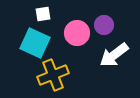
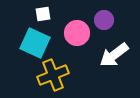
purple circle: moved 5 px up
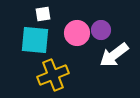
purple circle: moved 3 px left, 10 px down
cyan square: moved 3 px up; rotated 20 degrees counterclockwise
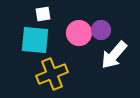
pink circle: moved 2 px right
white arrow: rotated 12 degrees counterclockwise
yellow cross: moved 1 px left, 1 px up
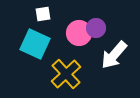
purple circle: moved 5 px left, 2 px up
cyan square: moved 4 px down; rotated 20 degrees clockwise
yellow cross: moved 14 px right; rotated 20 degrees counterclockwise
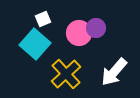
white square: moved 5 px down; rotated 14 degrees counterclockwise
cyan square: rotated 16 degrees clockwise
white arrow: moved 17 px down
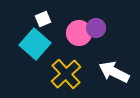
white arrow: rotated 76 degrees clockwise
